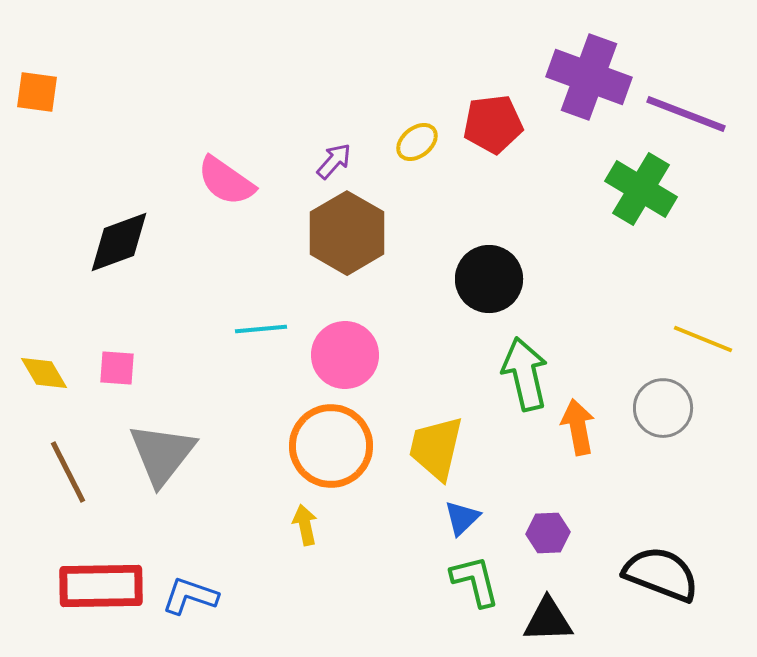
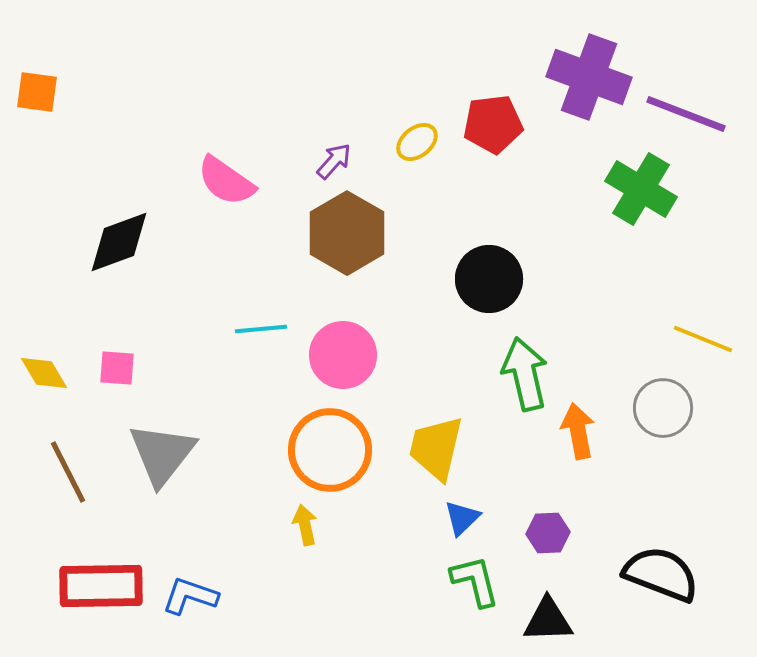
pink circle: moved 2 px left
orange arrow: moved 4 px down
orange circle: moved 1 px left, 4 px down
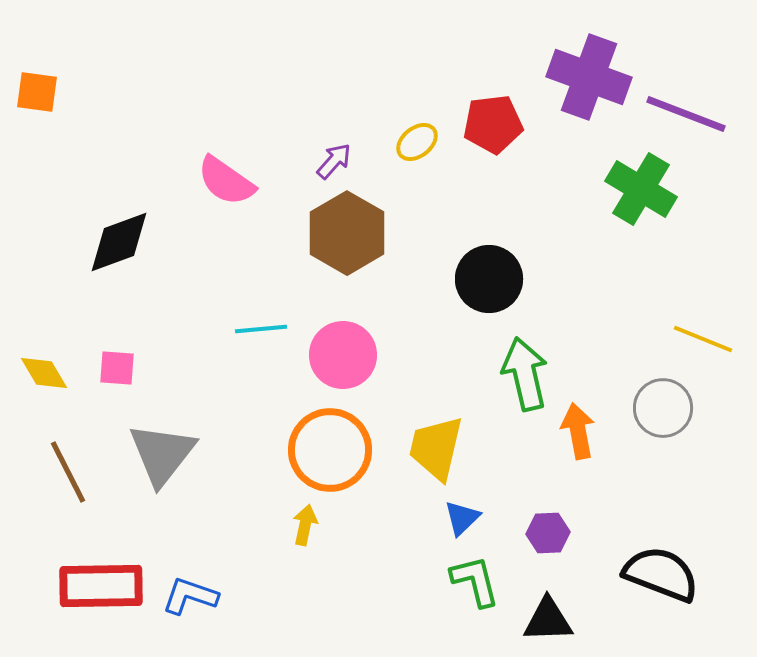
yellow arrow: rotated 24 degrees clockwise
